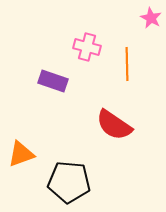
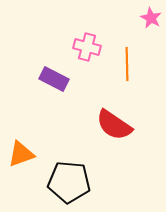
purple rectangle: moved 1 px right, 2 px up; rotated 8 degrees clockwise
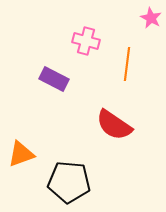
pink cross: moved 1 px left, 6 px up
orange line: rotated 8 degrees clockwise
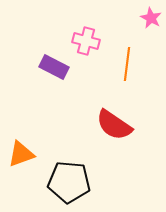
purple rectangle: moved 12 px up
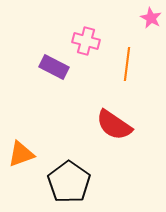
black pentagon: rotated 30 degrees clockwise
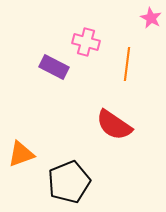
pink cross: moved 1 px down
black pentagon: rotated 15 degrees clockwise
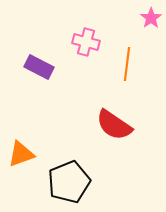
pink star: rotated 10 degrees clockwise
purple rectangle: moved 15 px left
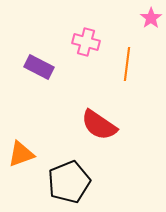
red semicircle: moved 15 px left
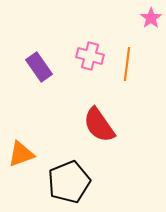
pink cross: moved 4 px right, 14 px down
purple rectangle: rotated 28 degrees clockwise
red semicircle: rotated 21 degrees clockwise
